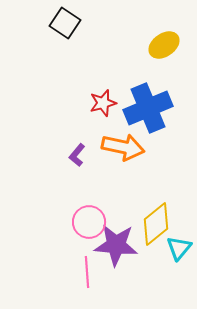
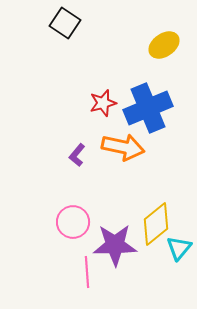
pink circle: moved 16 px left
purple star: moved 1 px left; rotated 6 degrees counterclockwise
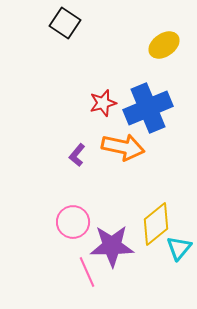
purple star: moved 3 px left, 1 px down
pink line: rotated 20 degrees counterclockwise
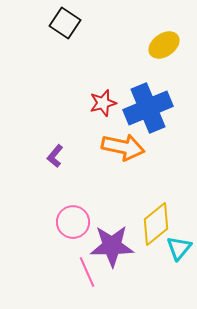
purple L-shape: moved 22 px left, 1 px down
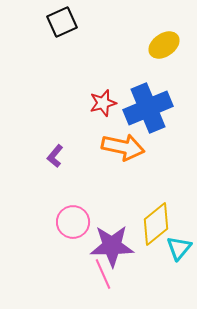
black square: moved 3 px left, 1 px up; rotated 32 degrees clockwise
pink line: moved 16 px right, 2 px down
